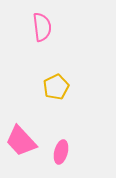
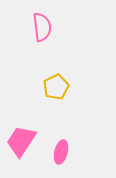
pink trapezoid: rotated 76 degrees clockwise
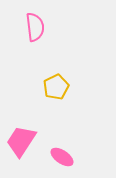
pink semicircle: moved 7 px left
pink ellipse: moved 1 px right, 5 px down; rotated 70 degrees counterclockwise
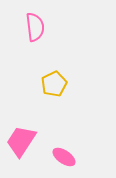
yellow pentagon: moved 2 px left, 3 px up
pink ellipse: moved 2 px right
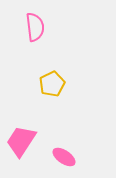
yellow pentagon: moved 2 px left
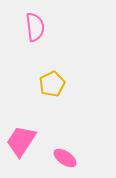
pink ellipse: moved 1 px right, 1 px down
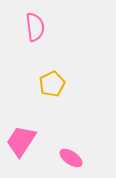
pink ellipse: moved 6 px right
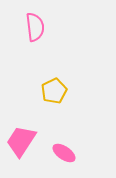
yellow pentagon: moved 2 px right, 7 px down
pink ellipse: moved 7 px left, 5 px up
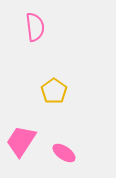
yellow pentagon: rotated 10 degrees counterclockwise
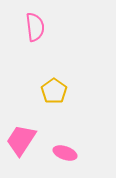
pink trapezoid: moved 1 px up
pink ellipse: moved 1 px right; rotated 15 degrees counterclockwise
